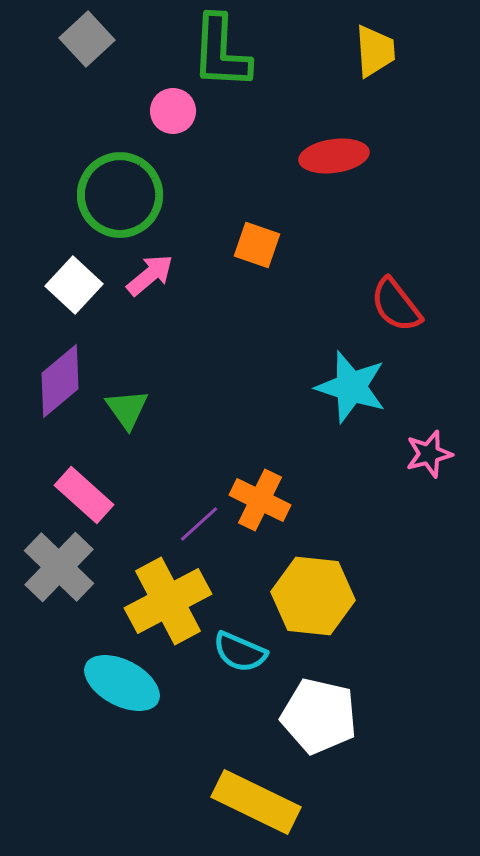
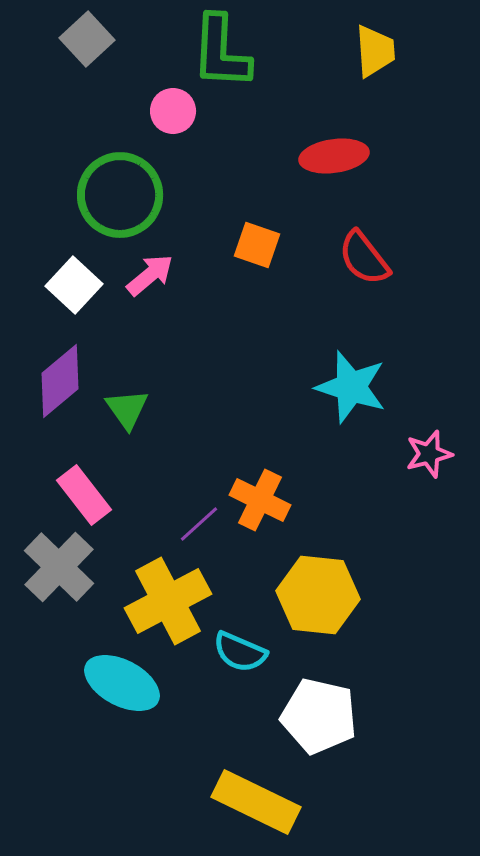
red semicircle: moved 32 px left, 47 px up
pink rectangle: rotated 10 degrees clockwise
yellow hexagon: moved 5 px right, 1 px up
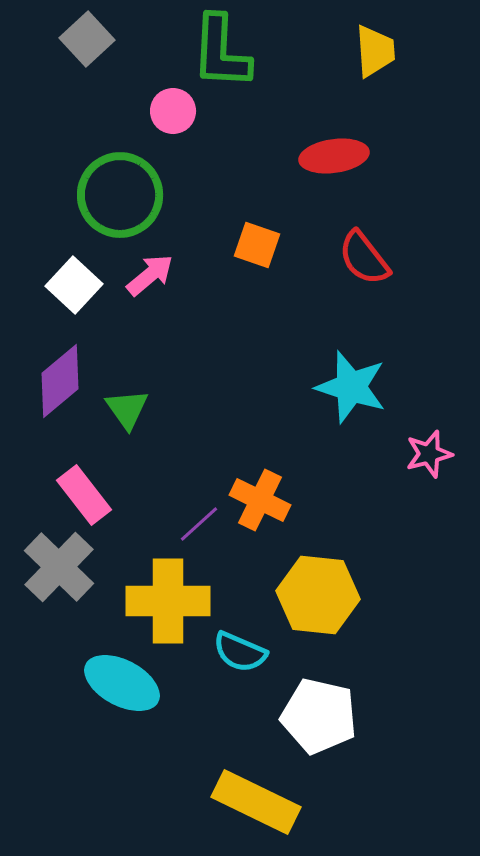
yellow cross: rotated 28 degrees clockwise
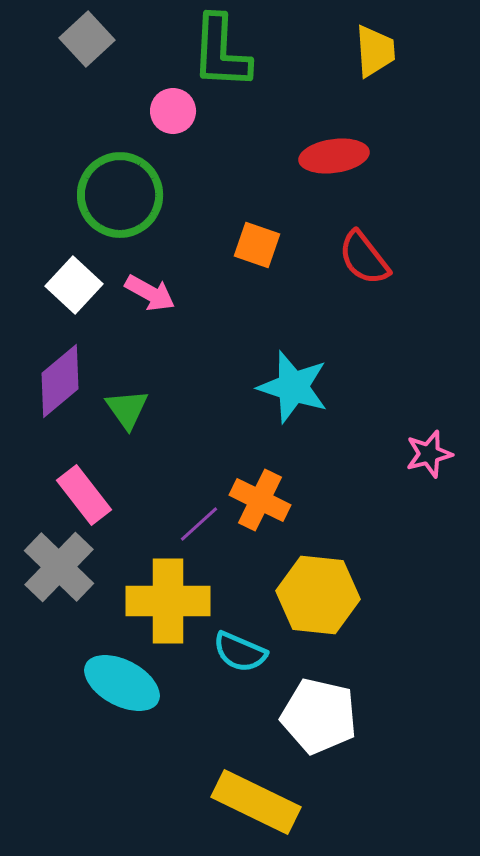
pink arrow: moved 18 px down; rotated 69 degrees clockwise
cyan star: moved 58 px left
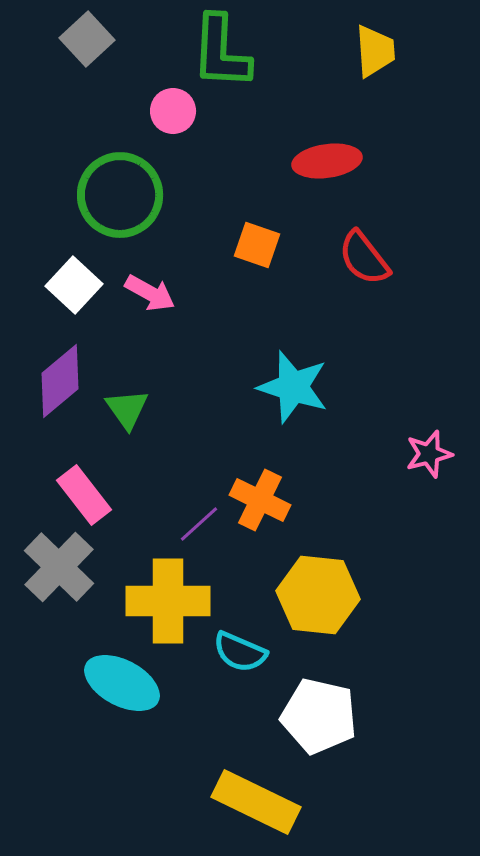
red ellipse: moved 7 px left, 5 px down
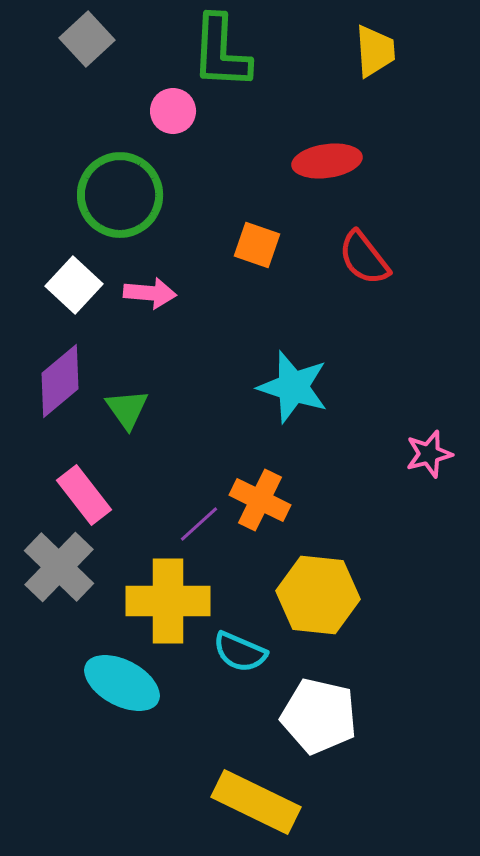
pink arrow: rotated 24 degrees counterclockwise
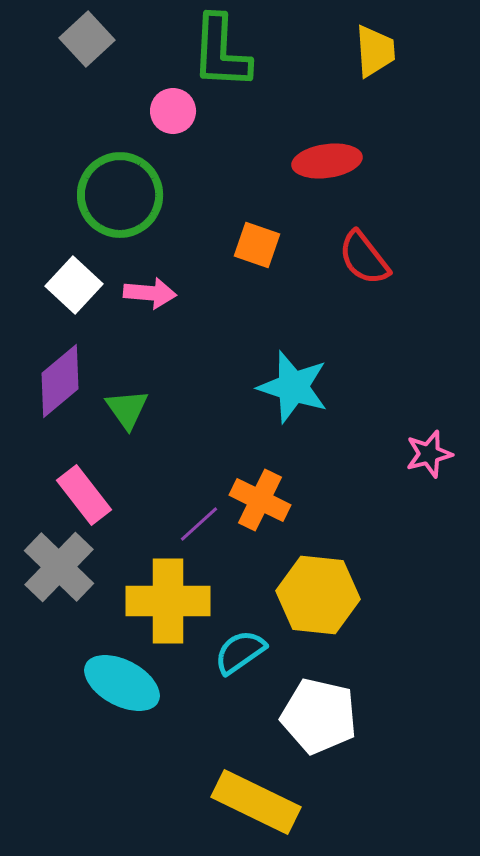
cyan semicircle: rotated 122 degrees clockwise
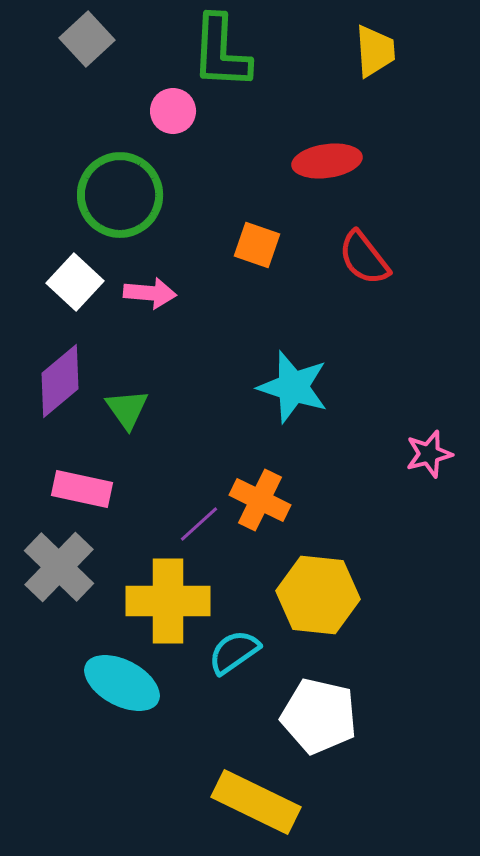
white square: moved 1 px right, 3 px up
pink rectangle: moved 2 px left, 6 px up; rotated 40 degrees counterclockwise
cyan semicircle: moved 6 px left
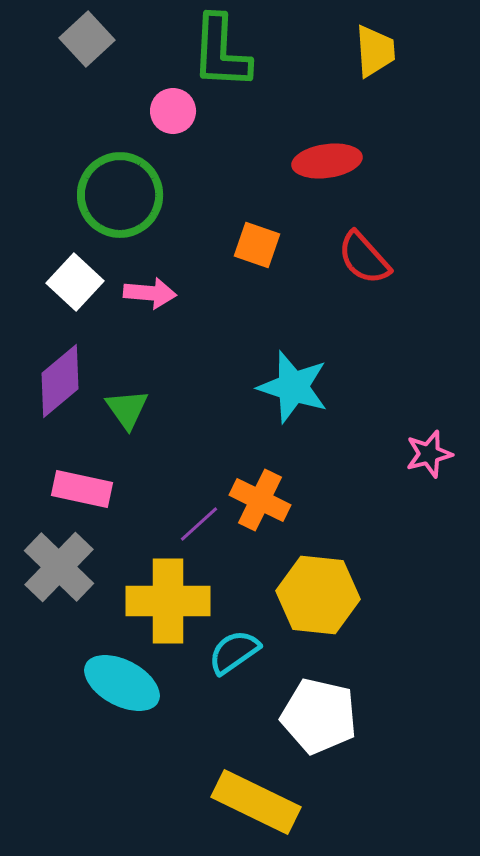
red semicircle: rotated 4 degrees counterclockwise
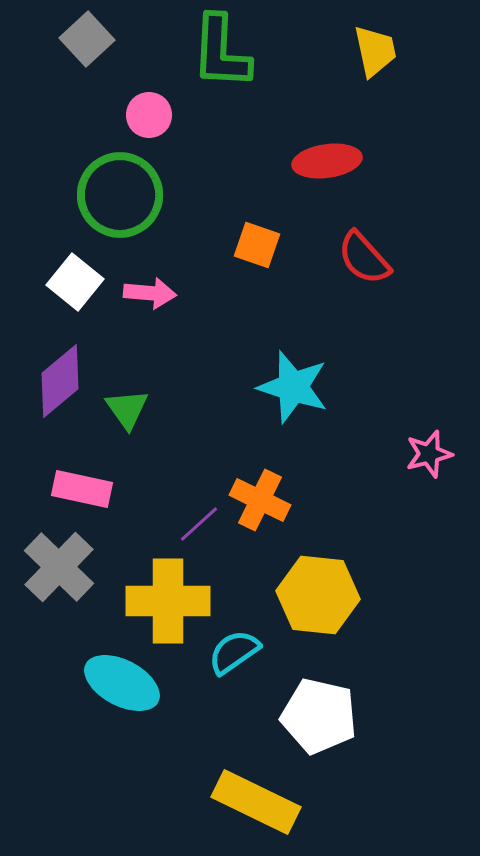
yellow trapezoid: rotated 8 degrees counterclockwise
pink circle: moved 24 px left, 4 px down
white square: rotated 4 degrees counterclockwise
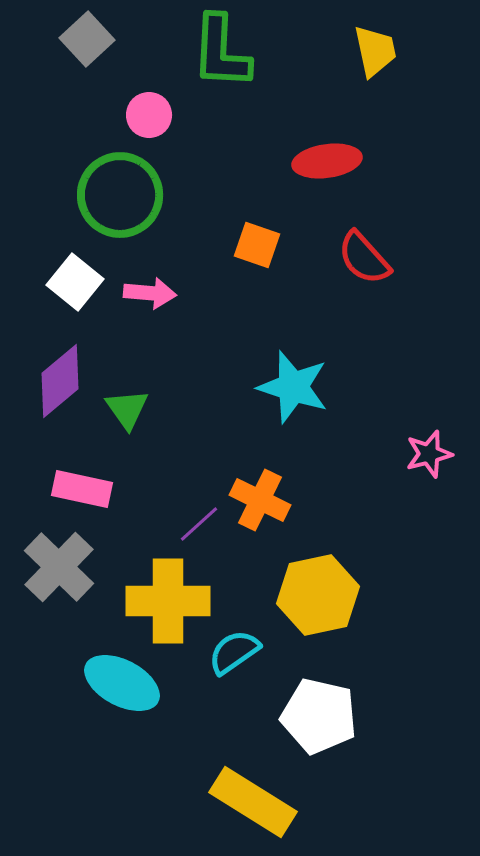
yellow hexagon: rotated 18 degrees counterclockwise
yellow rectangle: moved 3 px left; rotated 6 degrees clockwise
